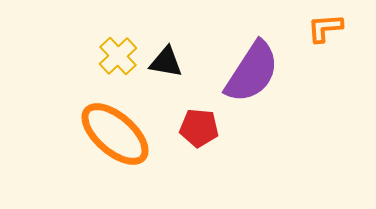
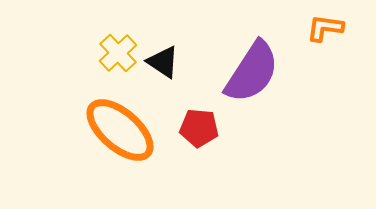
orange L-shape: rotated 12 degrees clockwise
yellow cross: moved 3 px up
black triangle: moved 3 px left; rotated 24 degrees clockwise
orange ellipse: moved 5 px right, 4 px up
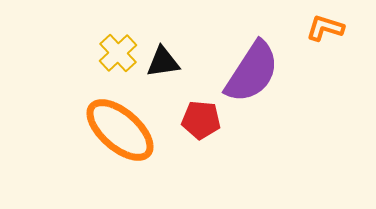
orange L-shape: rotated 9 degrees clockwise
black triangle: rotated 42 degrees counterclockwise
red pentagon: moved 2 px right, 8 px up
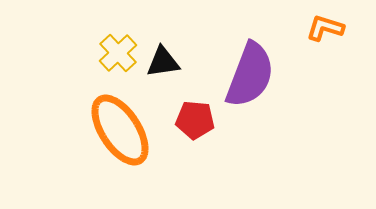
purple semicircle: moved 2 px left, 3 px down; rotated 12 degrees counterclockwise
red pentagon: moved 6 px left
orange ellipse: rotated 16 degrees clockwise
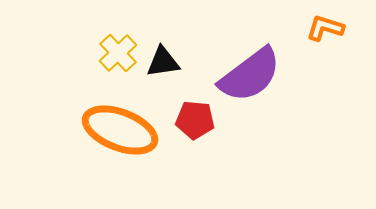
purple semicircle: rotated 32 degrees clockwise
orange ellipse: rotated 36 degrees counterclockwise
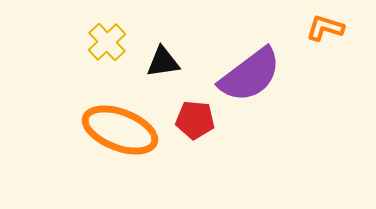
yellow cross: moved 11 px left, 11 px up
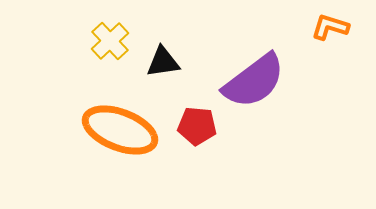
orange L-shape: moved 5 px right, 1 px up
yellow cross: moved 3 px right, 1 px up
purple semicircle: moved 4 px right, 6 px down
red pentagon: moved 2 px right, 6 px down
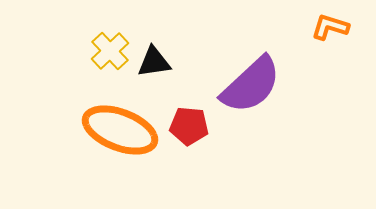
yellow cross: moved 10 px down
black triangle: moved 9 px left
purple semicircle: moved 3 px left, 4 px down; rotated 6 degrees counterclockwise
red pentagon: moved 8 px left
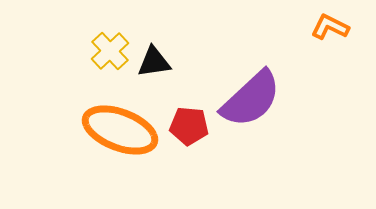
orange L-shape: rotated 9 degrees clockwise
purple semicircle: moved 14 px down
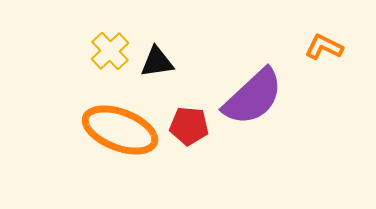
orange L-shape: moved 6 px left, 20 px down
black triangle: moved 3 px right
purple semicircle: moved 2 px right, 2 px up
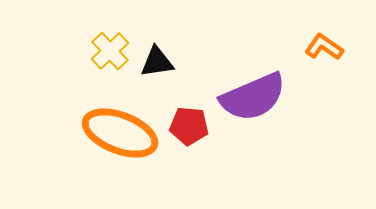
orange L-shape: rotated 9 degrees clockwise
purple semicircle: rotated 20 degrees clockwise
orange ellipse: moved 3 px down
